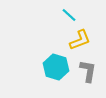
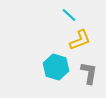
gray L-shape: moved 1 px right, 2 px down
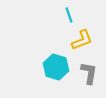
cyan line: rotated 28 degrees clockwise
yellow L-shape: moved 2 px right
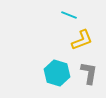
cyan line: rotated 49 degrees counterclockwise
cyan hexagon: moved 1 px right, 6 px down
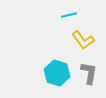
cyan line: rotated 35 degrees counterclockwise
yellow L-shape: moved 1 px right; rotated 75 degrees clockwise
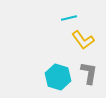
cyan line: moved 3 px down
cyan hexagon: moved 1 px right, 4 px down
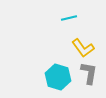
yellow L-shape: moved 8 px down
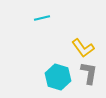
cyan line: moved 27 px left
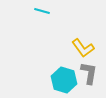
cyan line: moved 7 px up; rotated 28 degrees clockwise
cyan hexagon: moved 6 px right, 3 px down
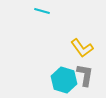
yellow L-shape: moved 1 px left
gray L-shape: moved 4 px left, 2 px down
